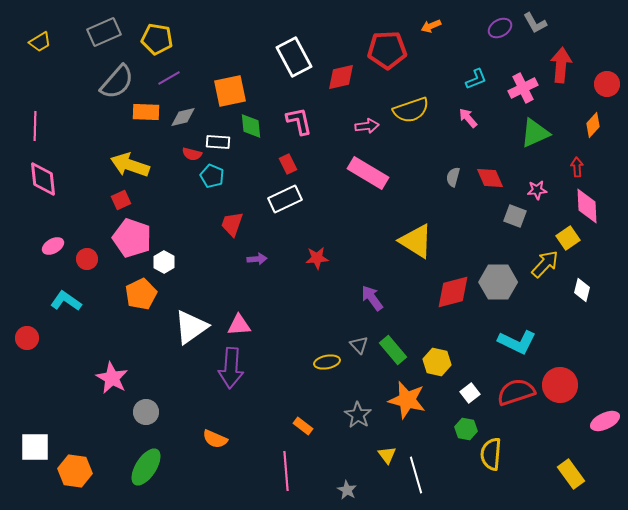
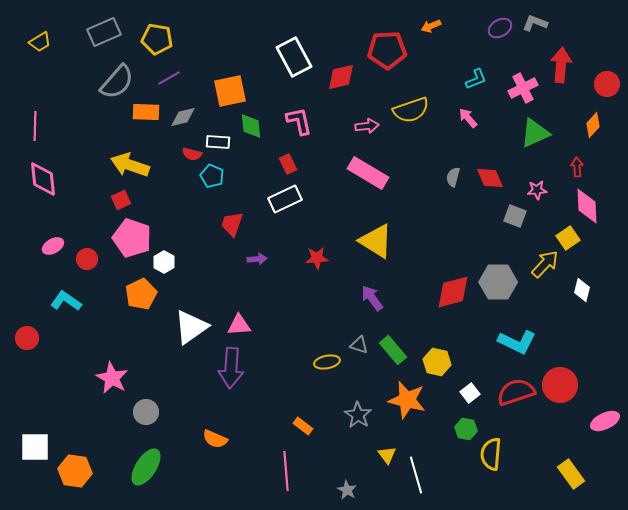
gray L-shape at (535, 23): rotated 140 degrees clockwise
yellow triangle at (416, 241): moved 40 px left
gray triangle at (359, 345): rotated 30 degrees counterclockwise
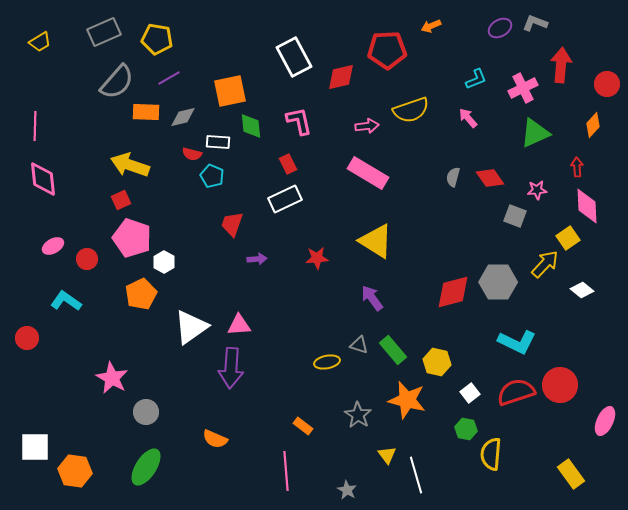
red diamond at (490, 178): rotated 12 degrees counterclockwise
white diamond at (582, 290): rotated 65 degrees counterclockwise
pink ellipse at (605, 421): rotated 40 degrees counterclockwise
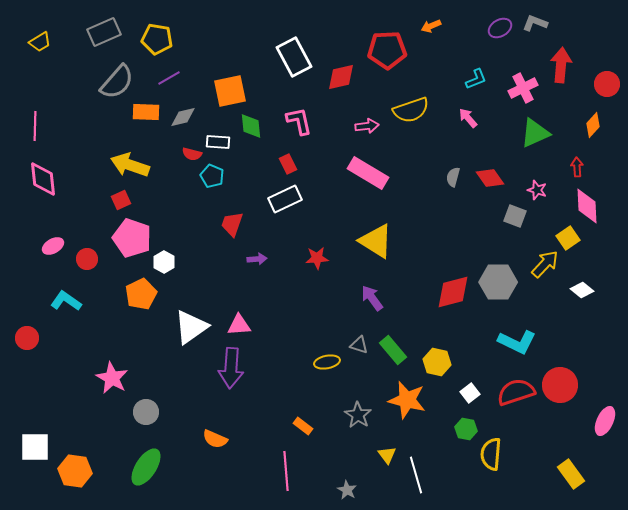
pink star at (537, 190): rotated 24 degrees clockwise
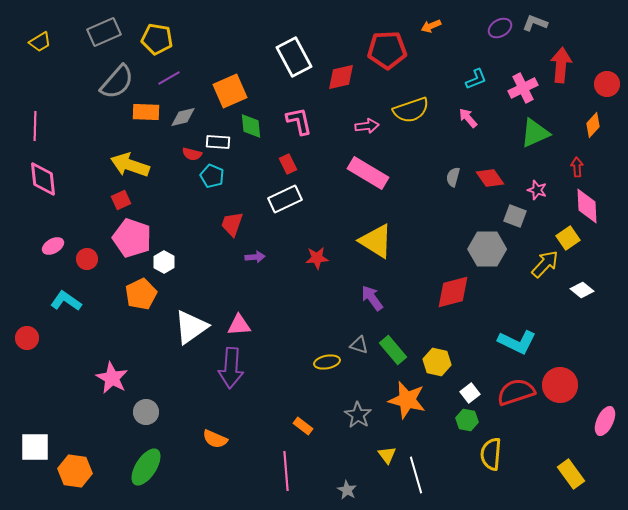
orange square at (230, 91): rotated 12 degrees counterclockwise
purple arrow at (257, 259): moved 2 px left, 2 px up
gray hexagon at (498, 282): moved 11 px left, 33 px up
green hexagon at (466, 429): moved 1 px right, 9 px up
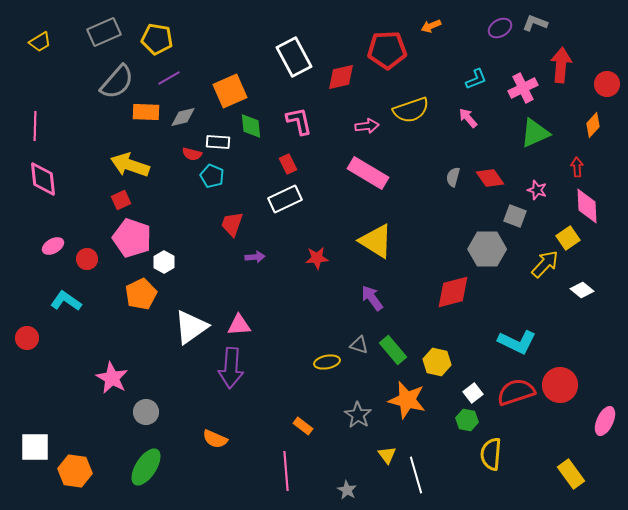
white square at (470, 393): moved 3 px right
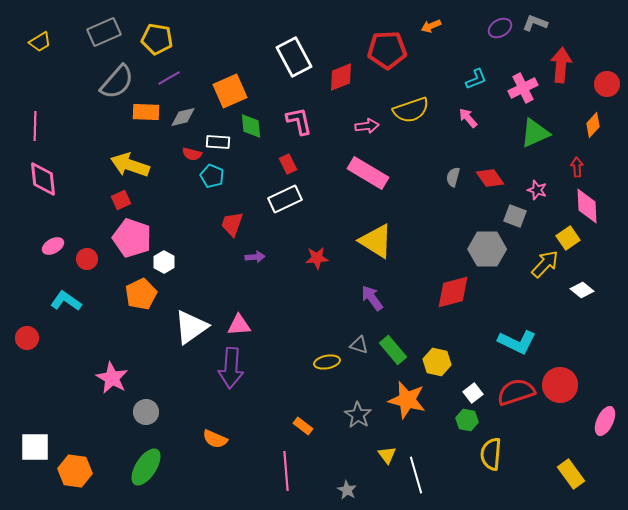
red diamond at (341, 77): rotated 8 degrees counterclockwise
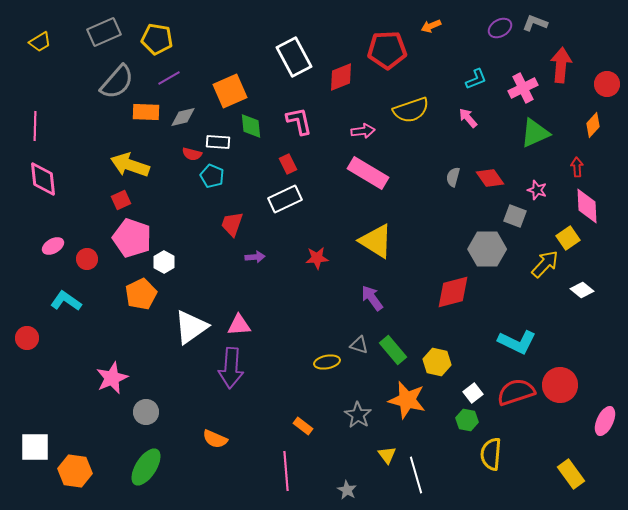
pink arrow at (367, 126): moved 4 px left, 5 px down
pink star at (112, 378): rotated 20 degrees clockwise
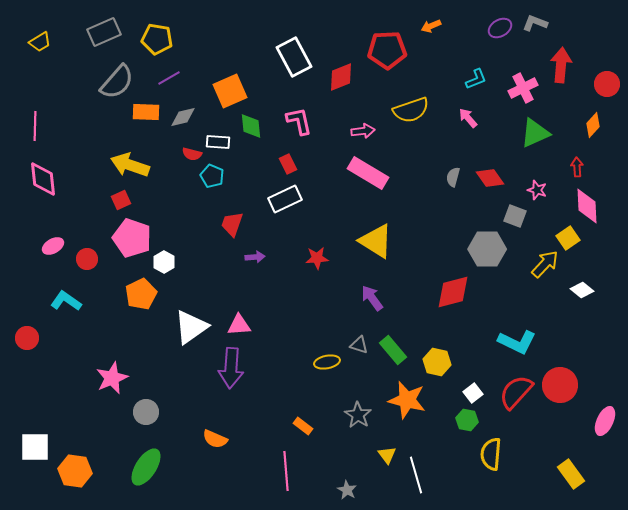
red semicircle at (516, 392): rotated 30 degrees counterclockwise
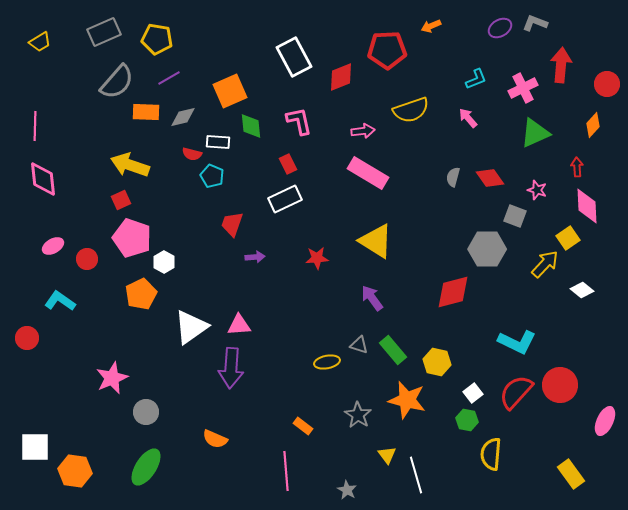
cyan L-shape at (66, 301): moved 6 px left
